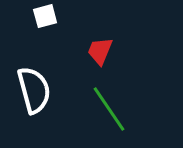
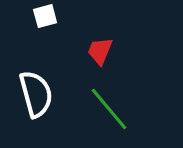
white semicircle: moved 2 px right, 4 px down
green line: rotated 6 degrees counterclockwise
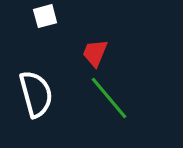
red trapezoid: moved 5 px left, 2 px down
green line: moved 11 px up
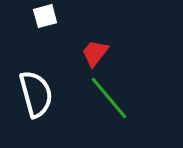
red trapezoid: rotated 16 degrees clockwise
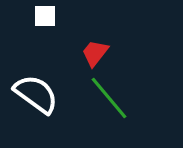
white square: rotated 15 degrees clockwise
white semicircle: rotated 39 degrees counterclockwise
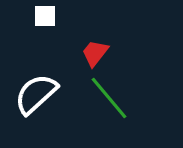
white semicircle: rotated 78 degrees counterclockwise
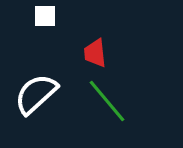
red trapezoid: rotated 44 degrees counterclockwise
green line: moved 2 px left, 3 px down
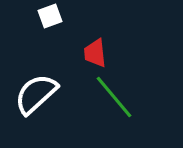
white square: moved 5 px right; rotated 20 degrees counterclockwise
green line: moved 7 px right, 4 px up
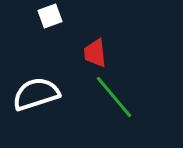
white semicircle: rotated 24 degrees clockwise
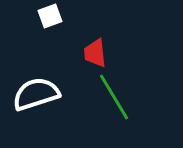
green line: rotated 9 degrees clockwise
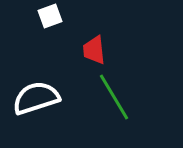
red trapezoid: moved 1 px left, 3 px up
white semicircle: moved 4 px down
